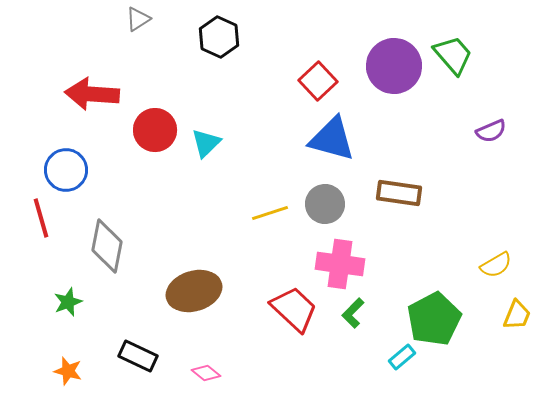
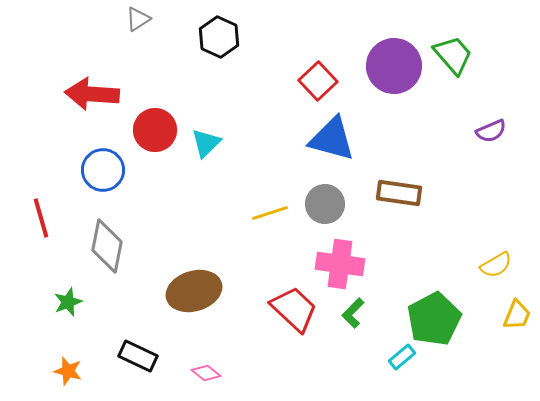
blue circle: moved 37 px right
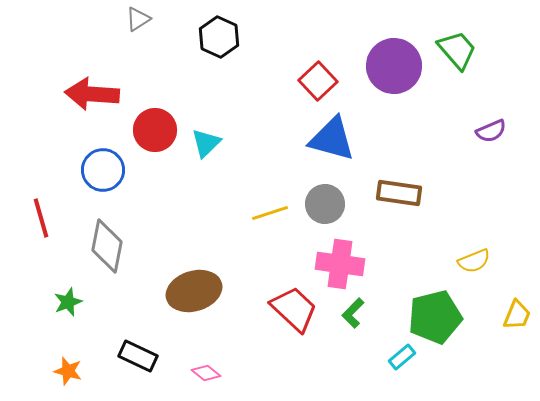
green trapezoid: moved 4 px right, 5 px up
yellow semicircle: moved 22 px left, 4 px up; rotated 8 degrees clockwise
green pentagon: moved 1 px right, 2 px up; rotated 14 degrees clockwise
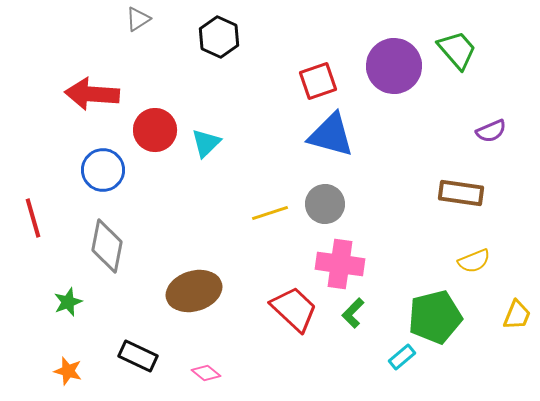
red square: rotated 24 degrees clockwise
blue triangle: moved 1 px left, 4 px up
brown rectangle: moved 62 px right
red line: moved 8 px left
